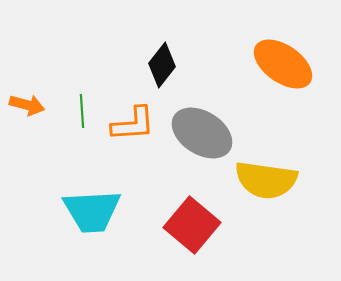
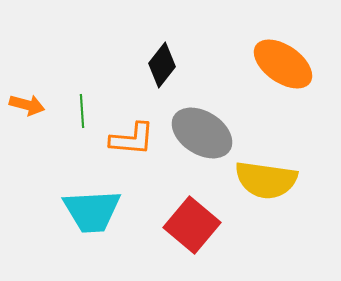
orange L-shape: moved 1 px left, 15 px down; rotated 9 degrees clockwise
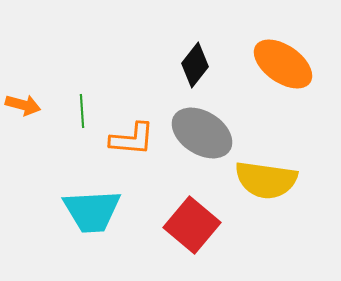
black diamond: moved 33 px right
orange arrow: moved 4 px left
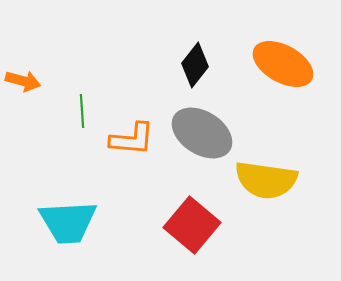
orange ellipse: rotated 6 degrees counterclockwise
orange arrow: moved 24 px up
cyan trapezoid: moved 24 px left, 11 px down
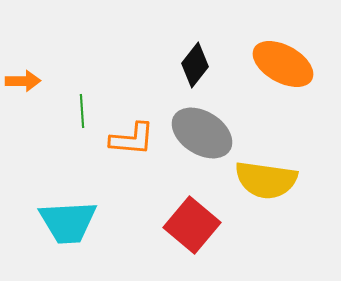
orange arrow: rotated 16 degrees counterclockwise
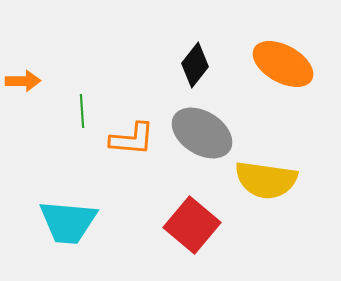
cyan trapezoid: rotated 8 degrees clockwise
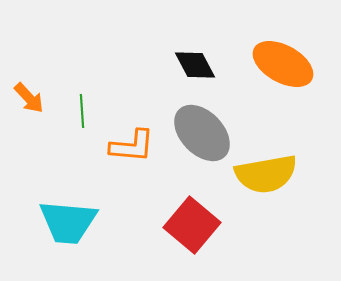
black diamond: rotated 66 degrees counterclockwise
orange arrow: moved 6 px right, 17 px down; rotated 48 degrees clockwise
gray ellipse: rotated 14 degrees clockwise
orange L-shape: moved 7 px down
yellow semicircle: moved 6 px up; rotated 18 degrees counterclockwise
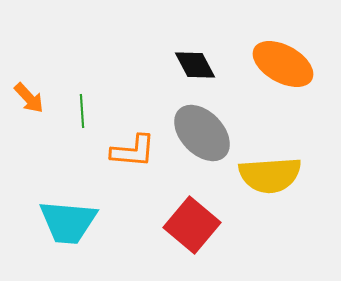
orange L-shape: moved 1 px right, 5 px down
yellow semicircle: moved 4 px right, 1 px down; rotated 6 degrees clockwise
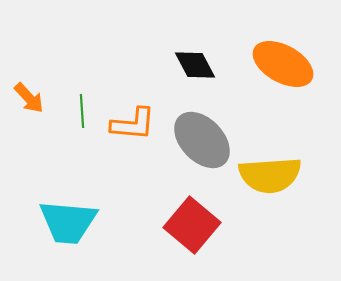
gray ellipse: moved 7 px down
orange L-shape: moved 27 px up
